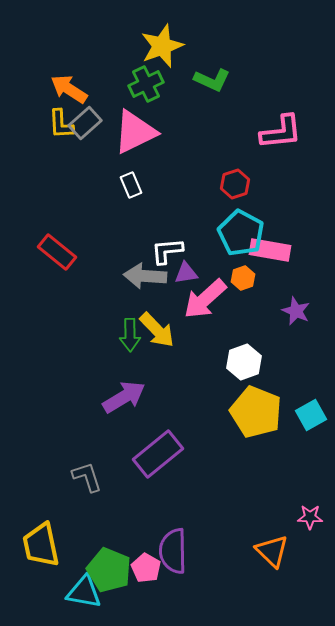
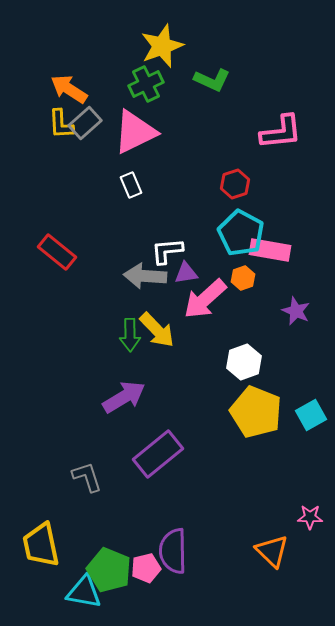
pink pentagon: rotated 28 degrees clockwise
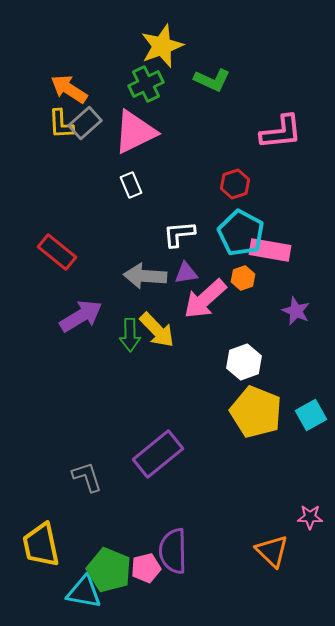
white L-shape: moved 12 px right, 17 px up
purple arrow: moved 43 px left, 81 px up
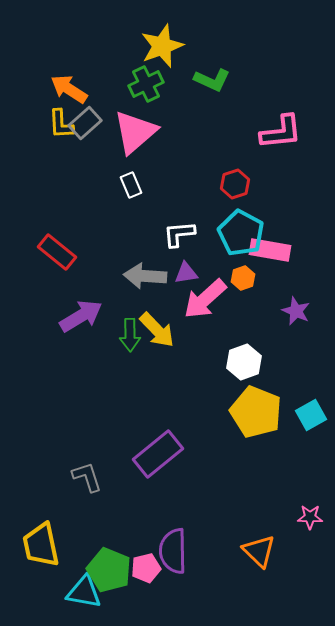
pink triangle: rotated 15 degrees counterclockwise
orange triangle: moved 13 px left
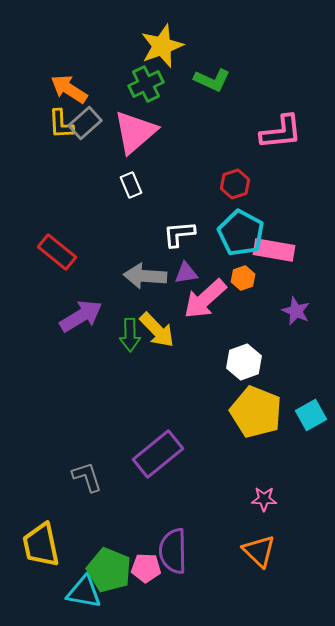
pink rectangle: moved 4 px right
pink star: moved 46 px left, 18 px up
pink pentagon: rotated 16 degrees clockwise
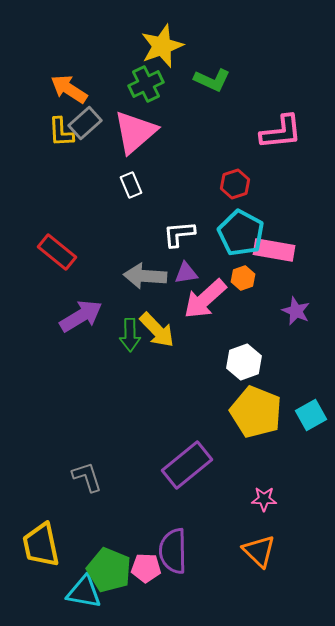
yellow L-shape: moved 8 px down
purple rectangle: moved 29 px right, 11 px down
